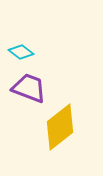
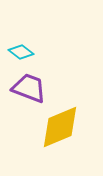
yellow diamond: rotated 15 degrees clockwise
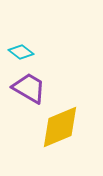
purple trapezoid: rotated 9 degrees clockwise
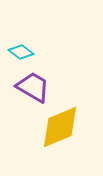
purple trapezoid: moved 4 px right, 1 px up
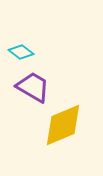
yellow diamond: moved 3 px right, 2 px up
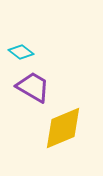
yellow diamond: moved 3 px down
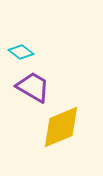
yellow diamond: moved 2 px left, 1 px up
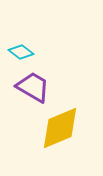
yellow diamond: moved 1 px left, 1 px down
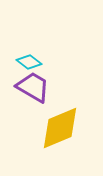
cyan diamond: moved 8 px right, 10 px down
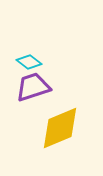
purple trapezoid: rotated 48 degrees counterclockwise
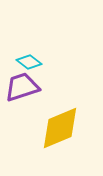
purple trapezoid: moved 11 px left
